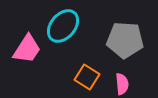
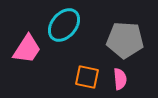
cyan ellipse: moved 1 px right, 1 px up
orange square: rotated 20 degrees counterclockwise
pink semicircle: moved 2 px left, 5 px up
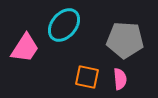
pink trapezoid: moved 2 px left, 1 px up
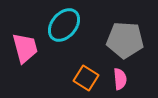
pink trapezoid: rotated 48 degrees counterclockwise
orange square: moved 1 px left, 1 px down; rotated 20 degrees clockwise
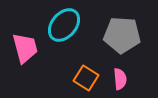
gray pentagon: moved 3 px left, 5 px up
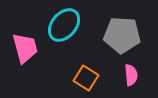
pink semicircle: moved 11 px right, 4 px up
